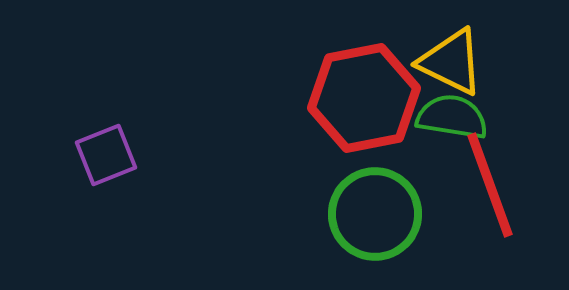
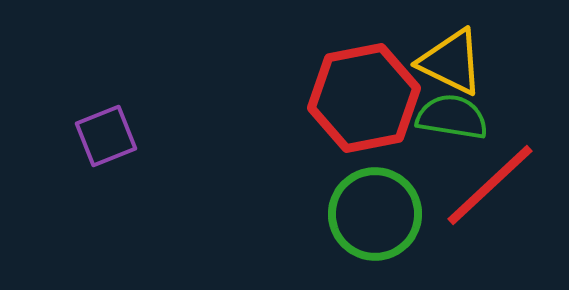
purple square: moved 19 px up
red line: rotated 67 degrees clockwise
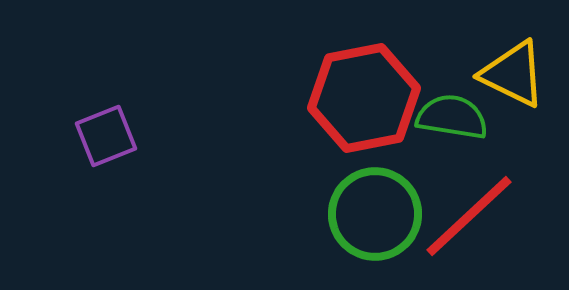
yellow triangle: moved 62 px right, 12 px down
red line: moved 21 px left, 31 px down
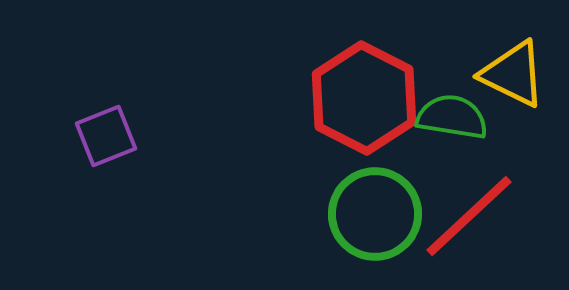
red hexagon: rotated 22 degrees counterclockwise
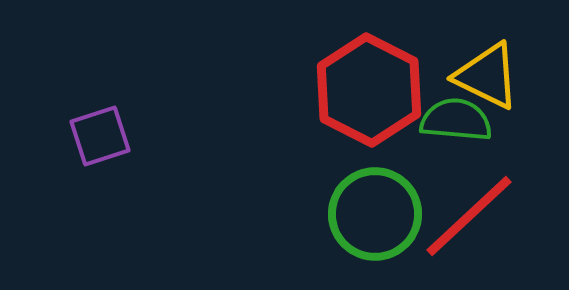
yellow triangle: moved 26 px left, 2 px down
red hexagon: moved 5 px right, 8 px up
green semicircle: moved 4 px right, 3 px down; rotated 4 degrees counterclockwise
purple square: moved 6 px left; rotated 4 degrees clockwise
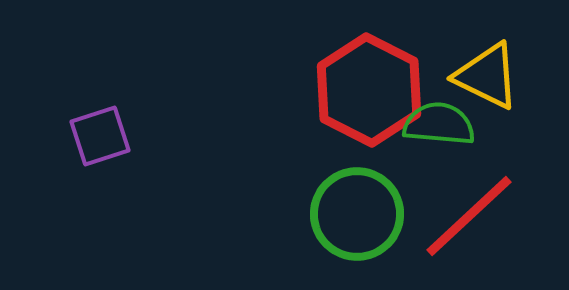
green semicircle: moved 17 px left, 4 px down
green circle: moved 18 px left
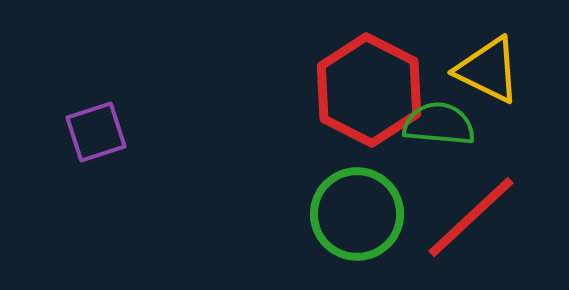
yellow triangle: moved 1 px right, 6 px up
purple square: moved 4 px left, 4 px up
red line: moved 2 px right, 1 px down
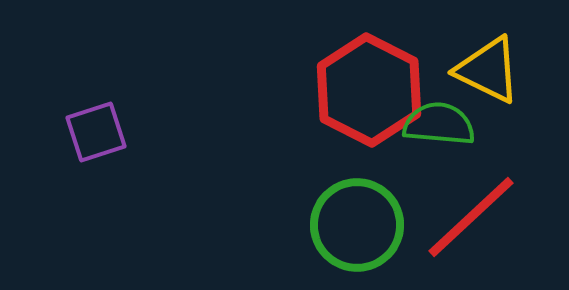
green circle: moved 11 px down
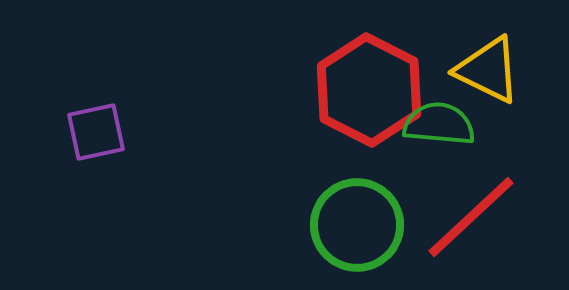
purple square: rotated 6 degrees clockwise
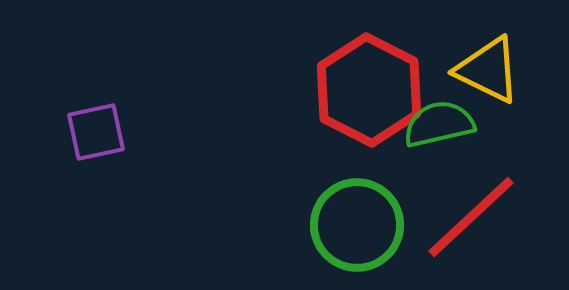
green semicircle: rotated 18 degrees counterclockwise
